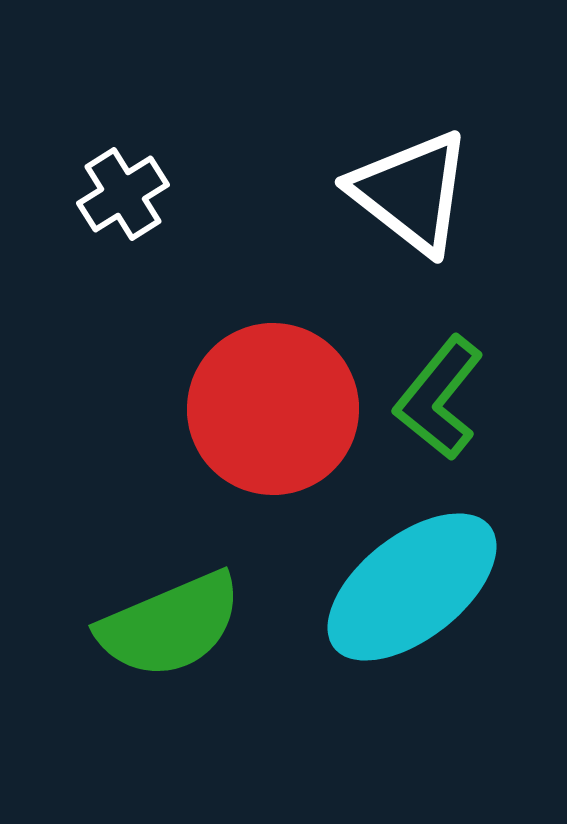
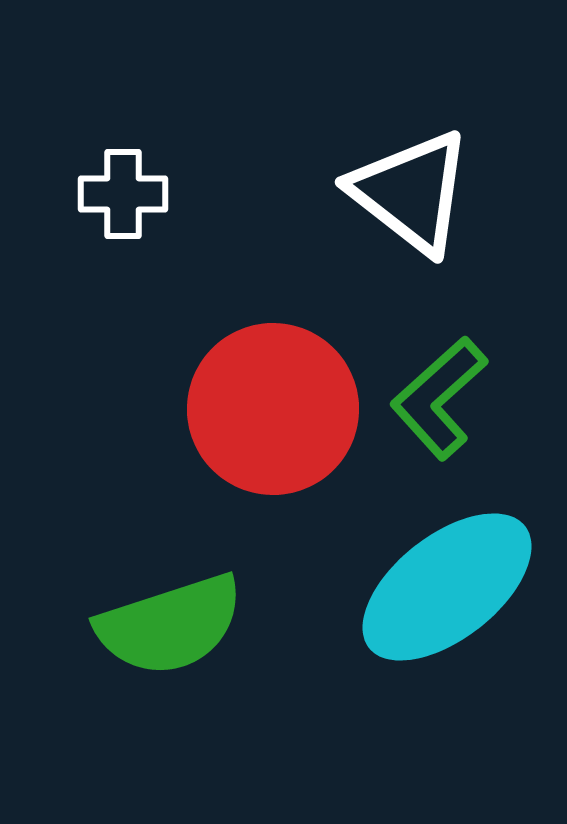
white cross: rotated 32 degrees clockwise
green L-shape: rotated 9 degrees clockwise
cyan ellipse: moved 35 px right
green semicircle: rotated 5 degrees clockwise
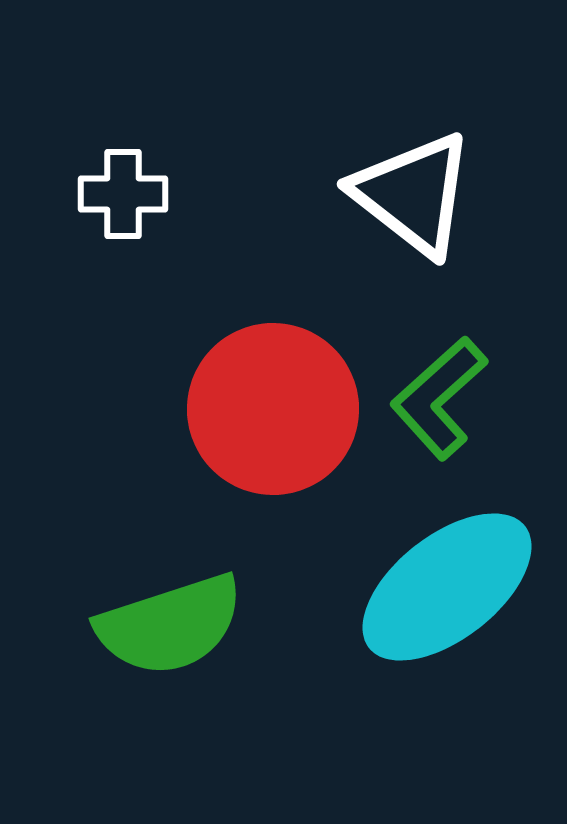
white triangle: moved 2 px right, 2 px down
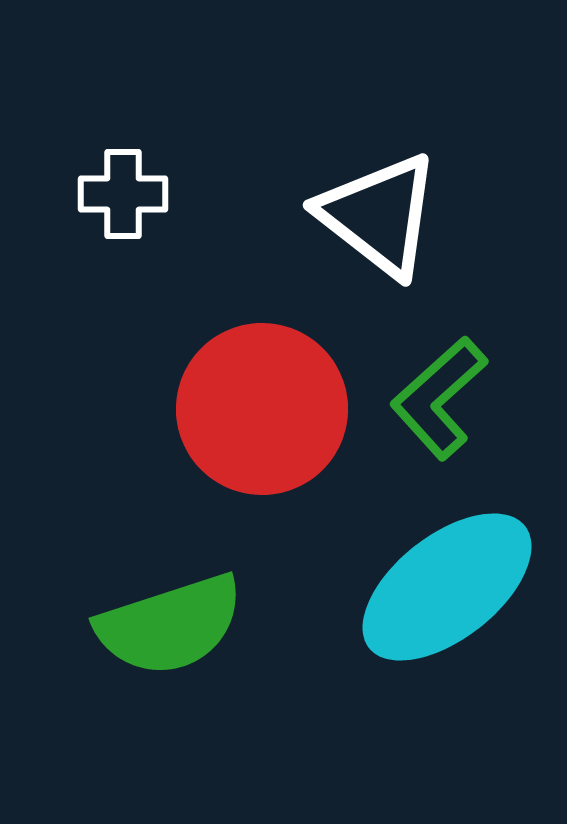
white triangle: moved 34 px left, 21 px down
red circle: moved 11 px left
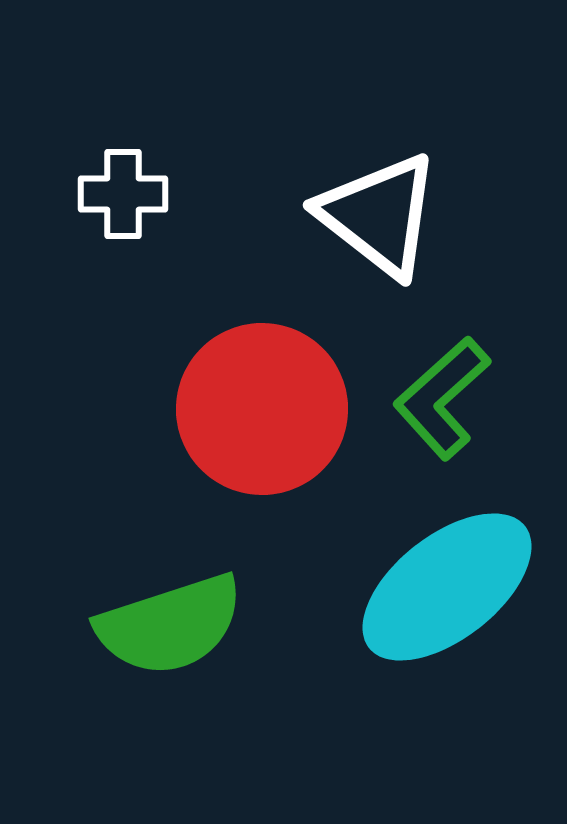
green L-shape: moved 3 px right
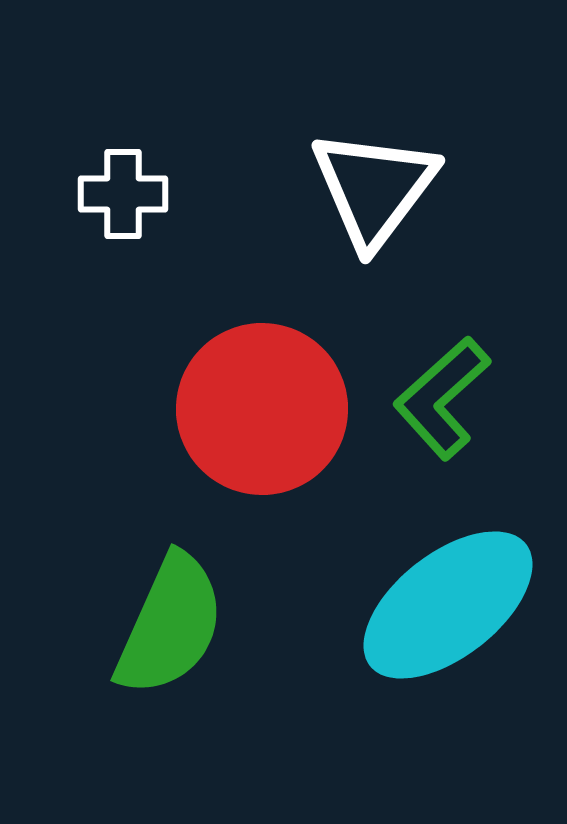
white triangle: moved 5 px left, 27 px up; rotated 29 degrees clockwise
cyan ellipse: moved 1 px right, 18 px down
green semicircle: rotated 48 degrees counterclockwise
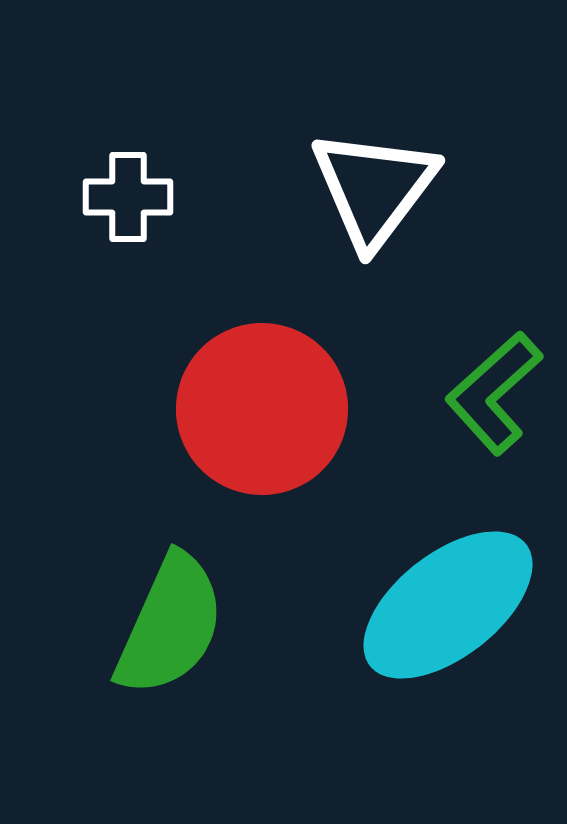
white cross: moved 5 px right, 3 px down
green L-shape: moved 52 px right, 5 px up
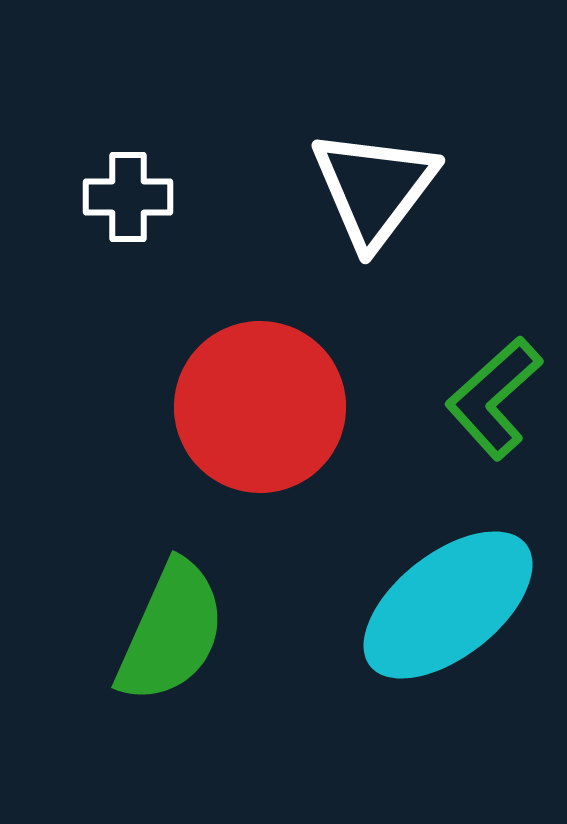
green L-shape: moved 5 px down
red circle: moved 2 px left, 2 px up
green semicircle: moved 1 px right, 7 px down
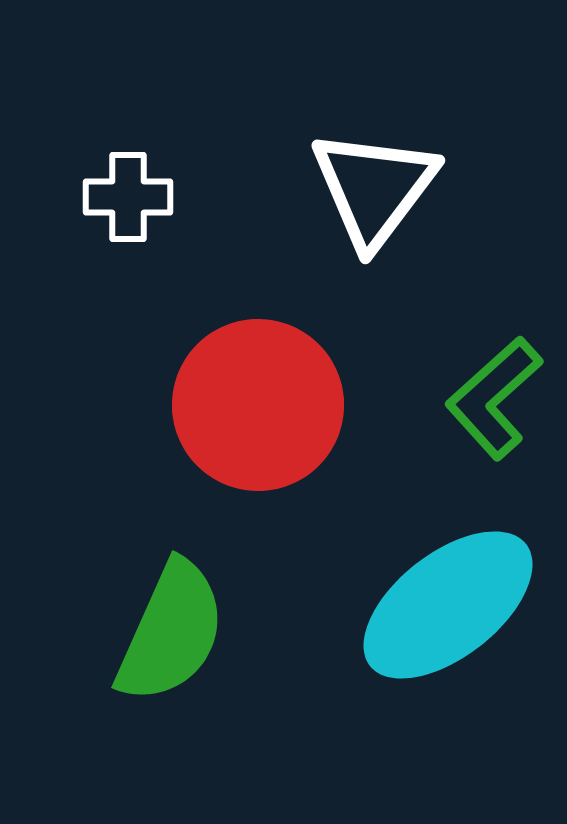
red circle: moved 2 px left, 2 px up
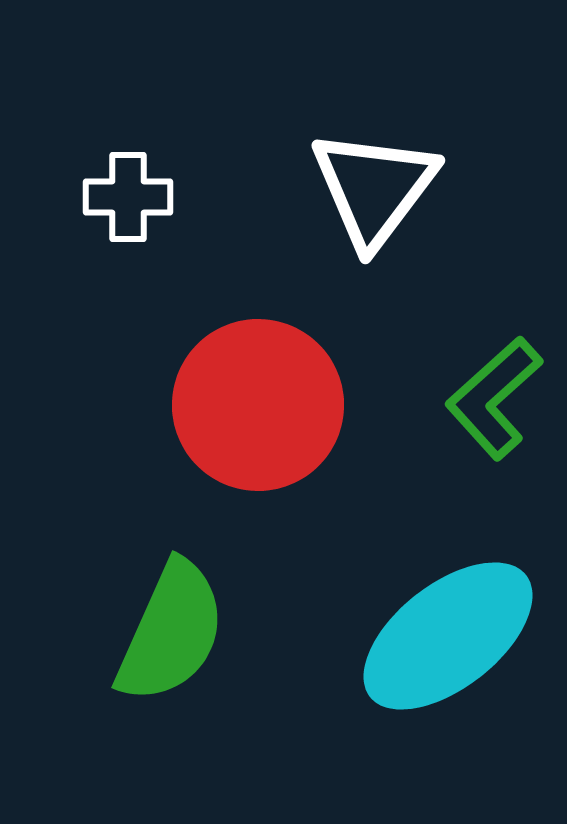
cyan ellipse: moved 31 px down
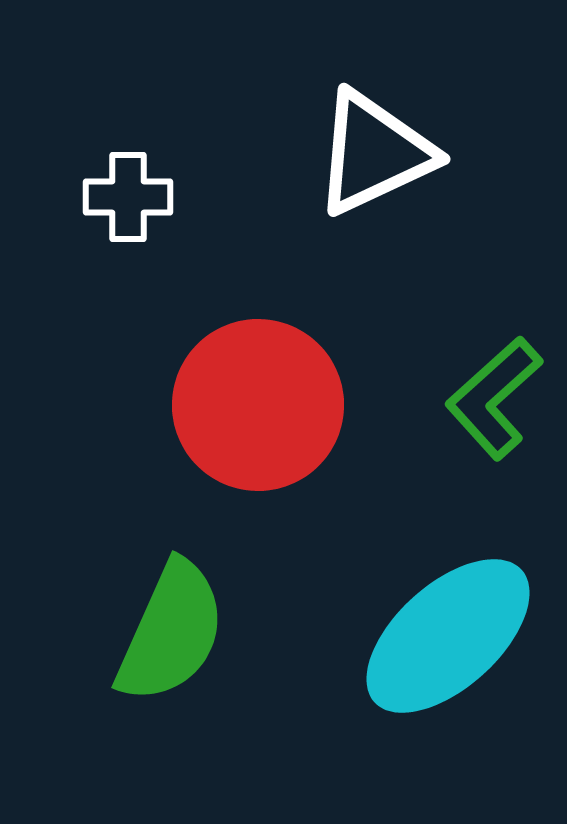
white triangle: moved 35 px up; rotated 28 degrees clockwise
cyan ellipse: rotated 4 degrees counterclockwise
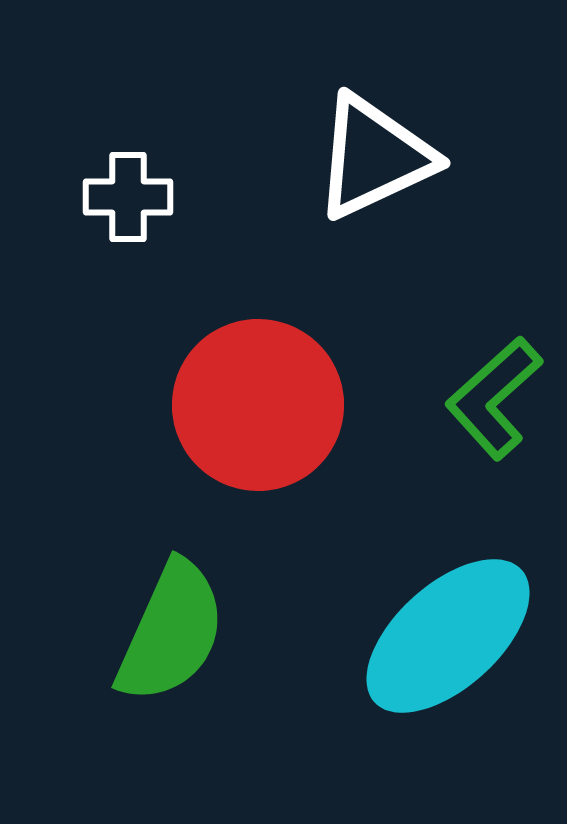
white triangle: moved 4 px down
